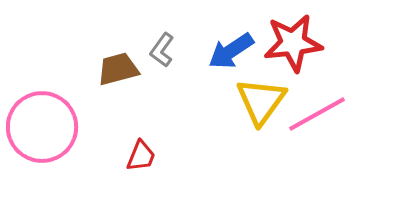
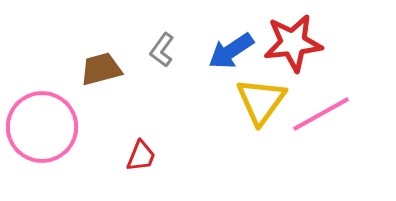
brown trapezoid: moved 17 px left
pink line: moved 4 px right
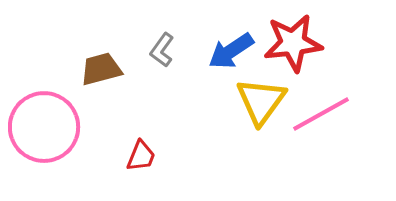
pink circle: moved 2 px right
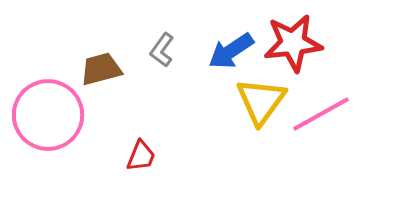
pink circle: moved 4 px right, 12 px up
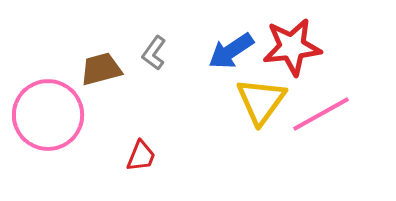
red star: moved 1 px left, 4 px down
gray L-shape: moved 8 px left, 3 px down
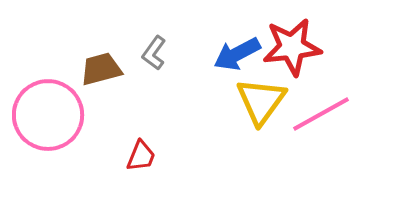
blue arrow: moved 6 px right, 3 px down; rotated 6 degrees clockwise
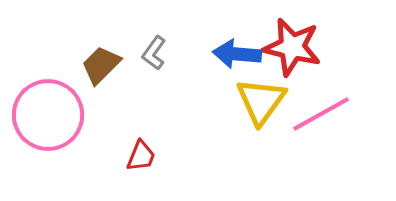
red star: rotated 20 degrees clockwise
blue arrow: rotated 33 degrees clockwise
brown trapezoid: moved 4 px up; rotated 30 degrees counterclockwise
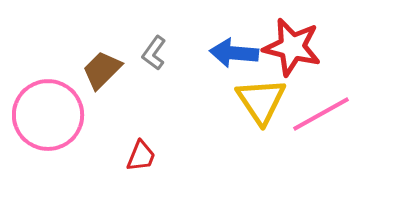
blue arrow: moved 3 px left, 1 px up
brown trapezoid: moved 1 px right, 5 px down
yellow triangle: rotated 10 degrees counterclockwise
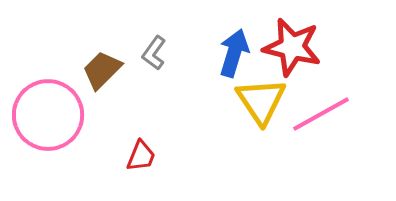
blue arrow: rotated 102 degrees clockwise
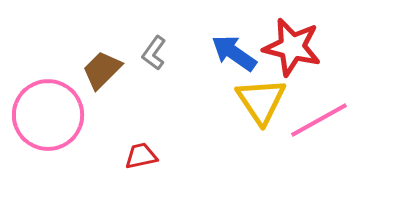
blue arrow: rotated 72 degrees counterclockwise
pink line: moved 2 px left, 6 px down
red trapezoid: rotated 124 degrees counterclockwise
